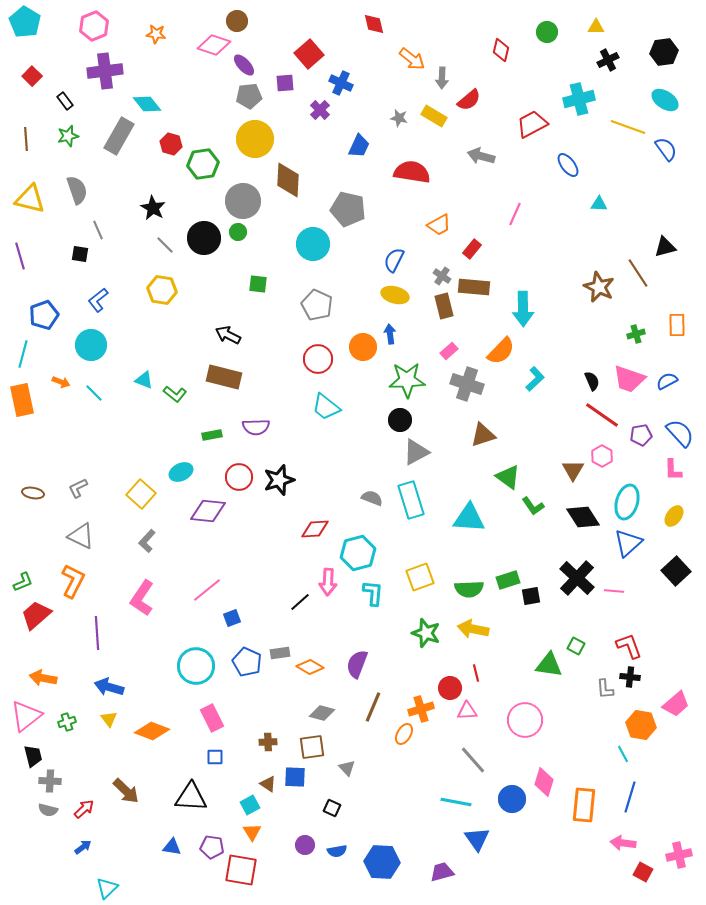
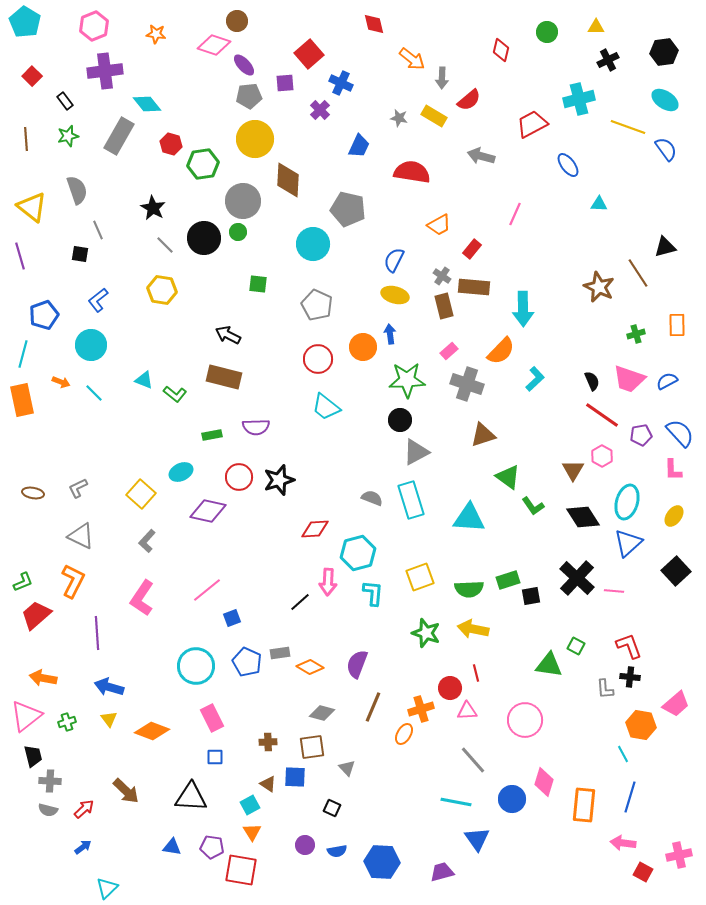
yellow triangle at (30, 199): moved 2 px right, 8 px down; rotated 24 degrees clockwise
purple diamond at (208, 511): rotated 6 degrees clockwise
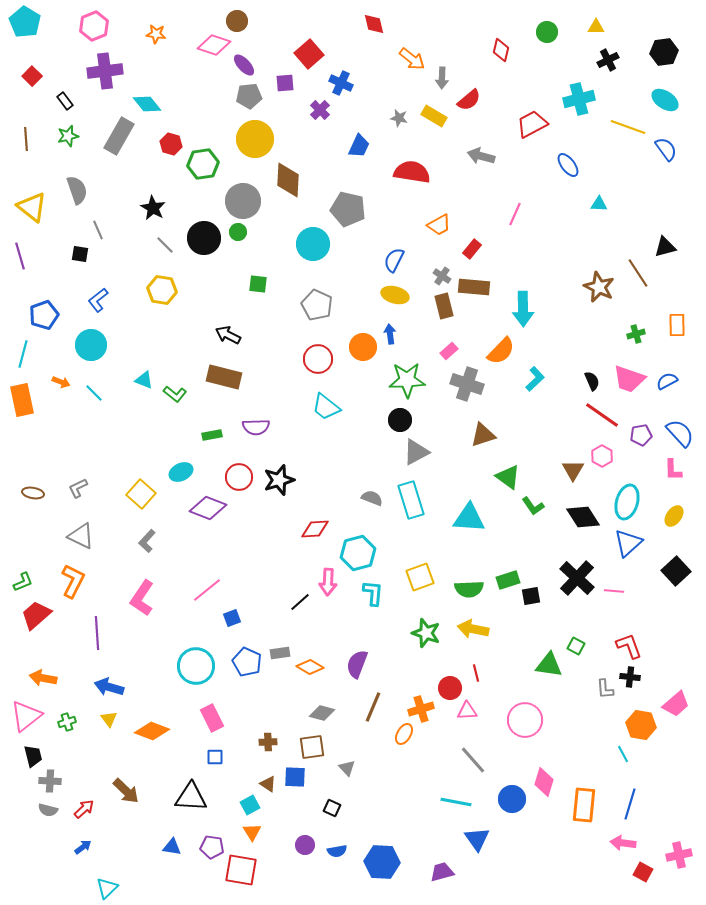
purple diamond at (208, 511): moved 3 px up; rotated 9 degrees clockwise
blue line at (630, 797): moved 7 px down
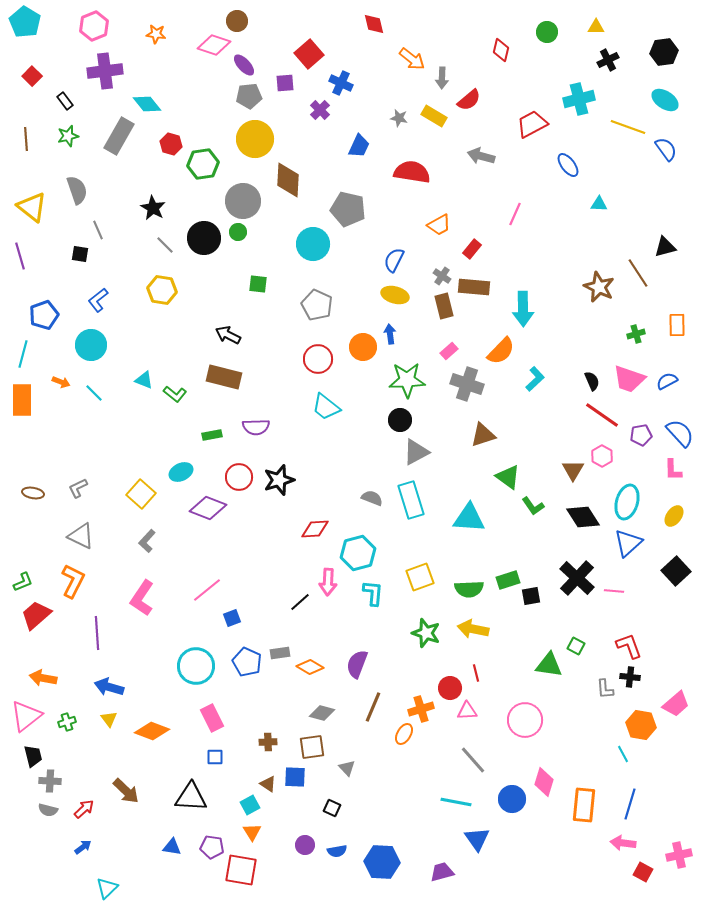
orange rectangle at (22, 400): rotated 12 degrees clockwise
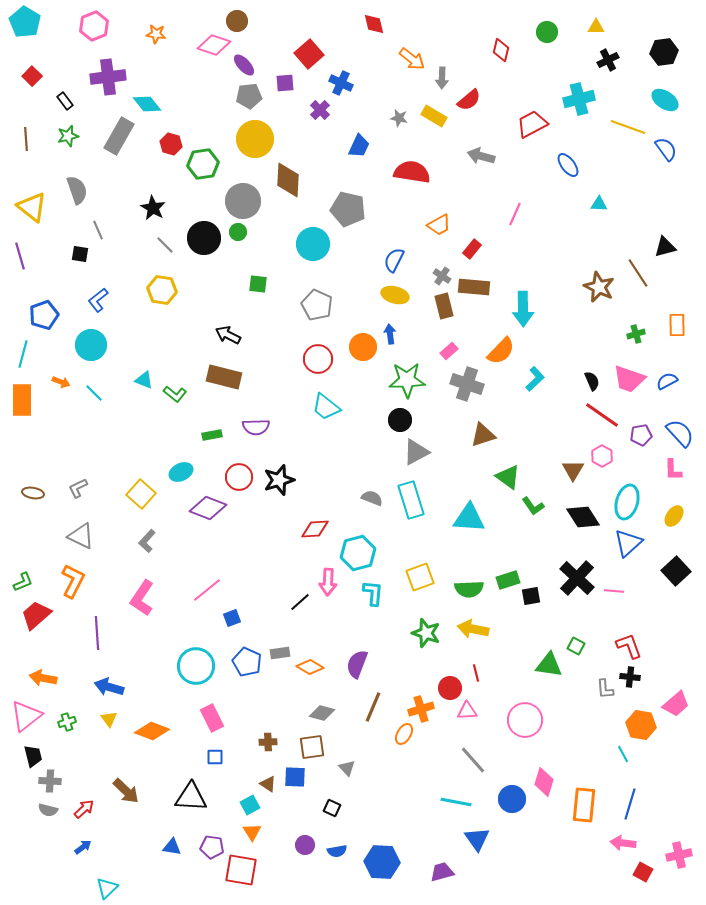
purple cross at (105, 71): moved 3 px right, 6 px down
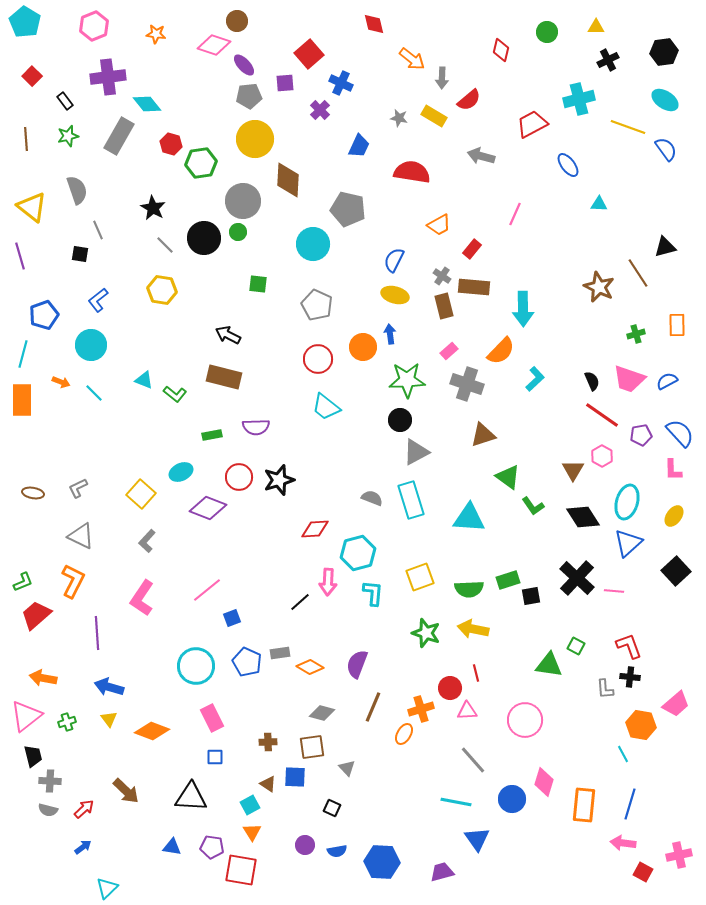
green hexagon at (203, 164): moved 2 px left, 1 px up
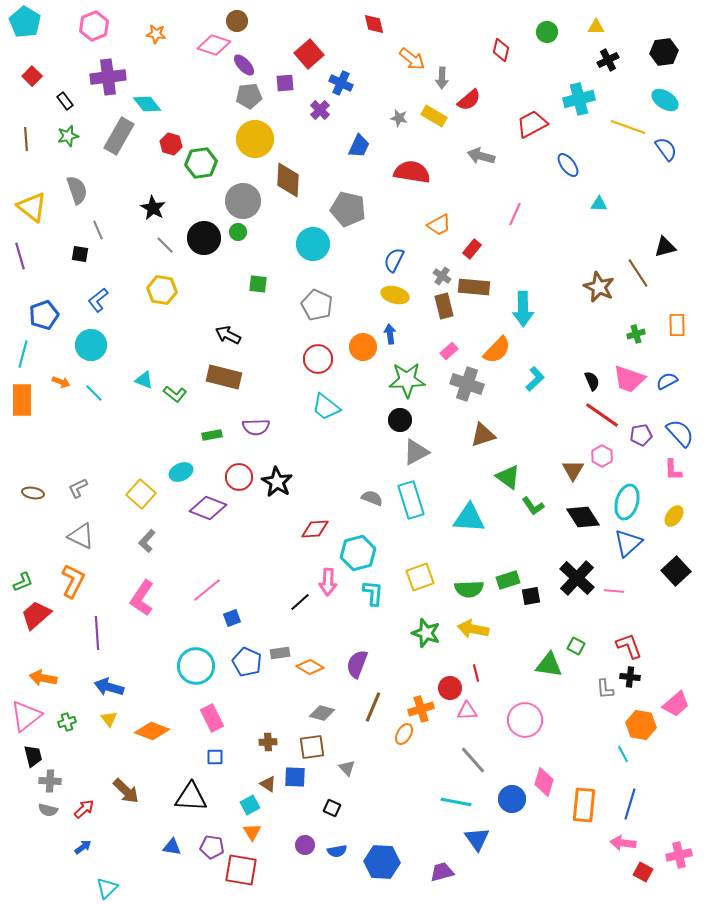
orange semicircle at (501, 351): moved 4 px left, 1 px up
black star at (279, 480): moved 2 px left, 2 px down; rotated 24 degrees counterclockwise
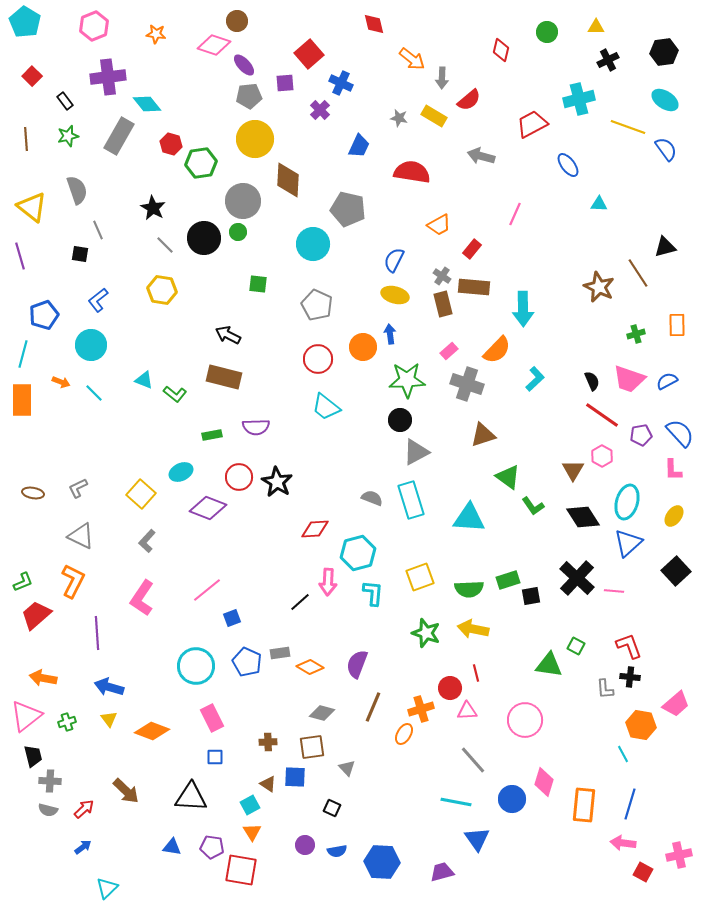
brown rectangle at (444, 306): moved 1 px left, 2 px up
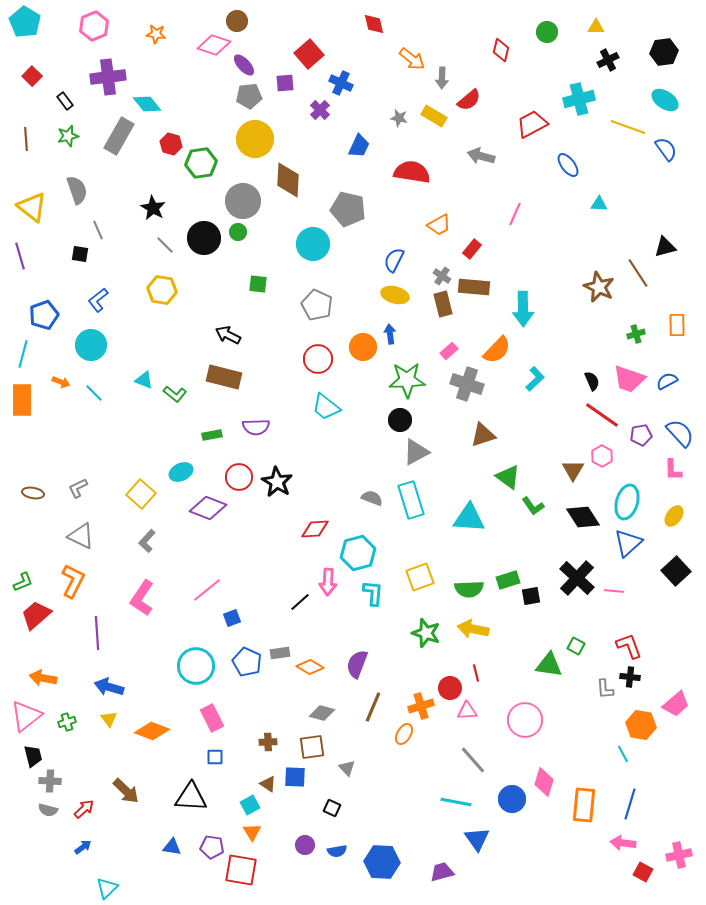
orange cross at (421, 709): moved 3 px up
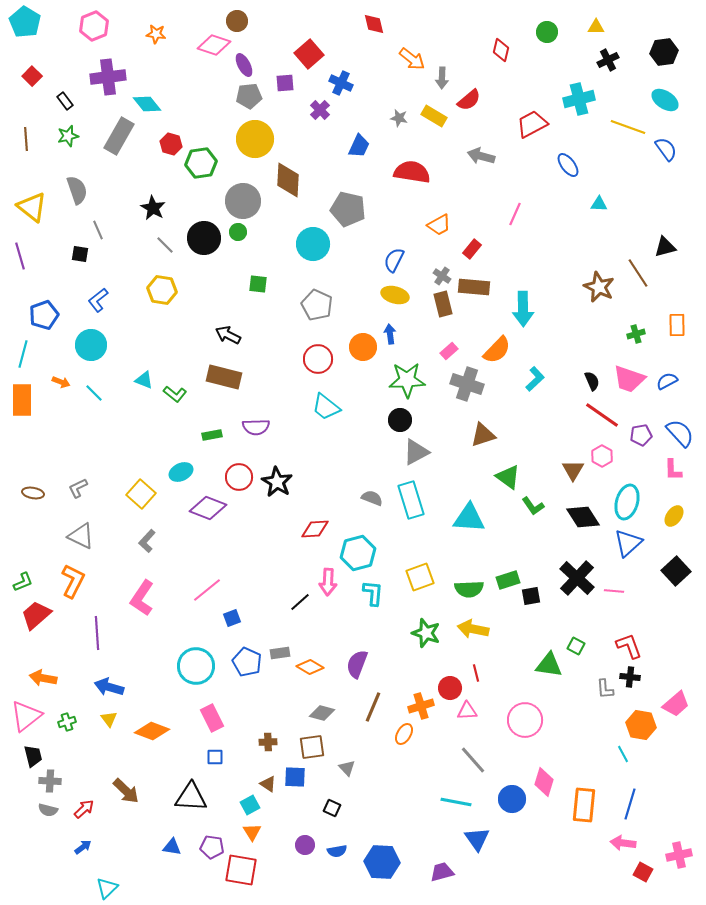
purple ellipse at (244, 65): rotated 15 degrees clockwise
